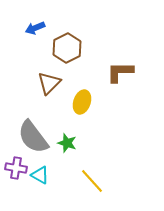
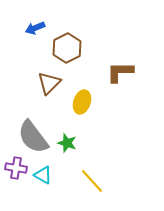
cyan triangle: moved 3 px right
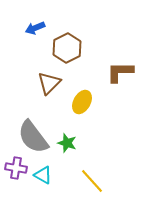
yellow ellipse: rotated 10 degrees clockwise
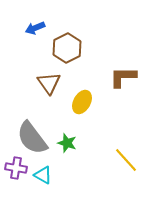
brown L-shape: moved 3 px right, 5 px down
brown triangle: rotated 20 degrees counterclockwise
gray semicircle: moved 1 px left, 1 px down
yellow line: moved 34 px right, 21 px up
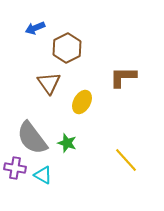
purple cross: moved 1 px left
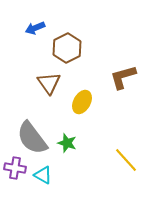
brown L-shape: rotated 16 degrees counterclockwise
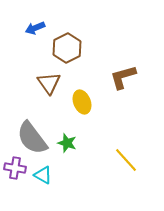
yellow ellipse: rotated 50 degrees counterclockwise
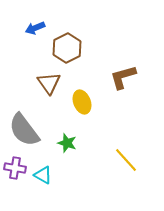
gray semicircle: moved 8 px left, 8 px up
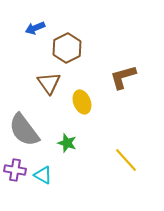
purple cross: moved 2 px down
